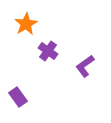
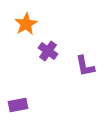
purple L-shape: rotated 65 degrees counterclockwise
purple rectangle: moved 8 px down; rotated 66 degrees counterclockwise
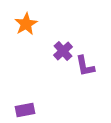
purple cross: moved 15 px right; rotated 12 degrees clockwise
purple rectangle: moved 7 px right, 5 px down
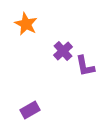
orange star: rotated 15 degrees counterclockwise
purple rectangle: moved 5 px right; rotated 18 degrees counterclockwise
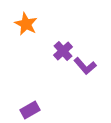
purple L-shape: rotated 30 degrees counterclockwise
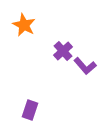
orange star: moved 2 px left, 1 px down
purple rectangle: rotated 42 degrees counterclockwise
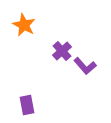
purple cross: moved 1 px left
purple rectangle: moved 3 px left, 5 px up; rotated 30 degrees counterclockwise
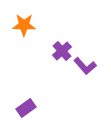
orange star: rotated 25 degrees counterclockwise
purple rectangle: moved 1 px left, 3 px down; rotated 66 degrees clockwise
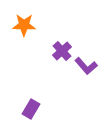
purple L-shape: moved 1 px right
purple rectangle: moved 5 px right, 1 px down; rotated 24 degrees counterclockwise
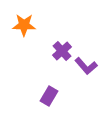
purple rectangle: moved 18 px right, 13 px up
